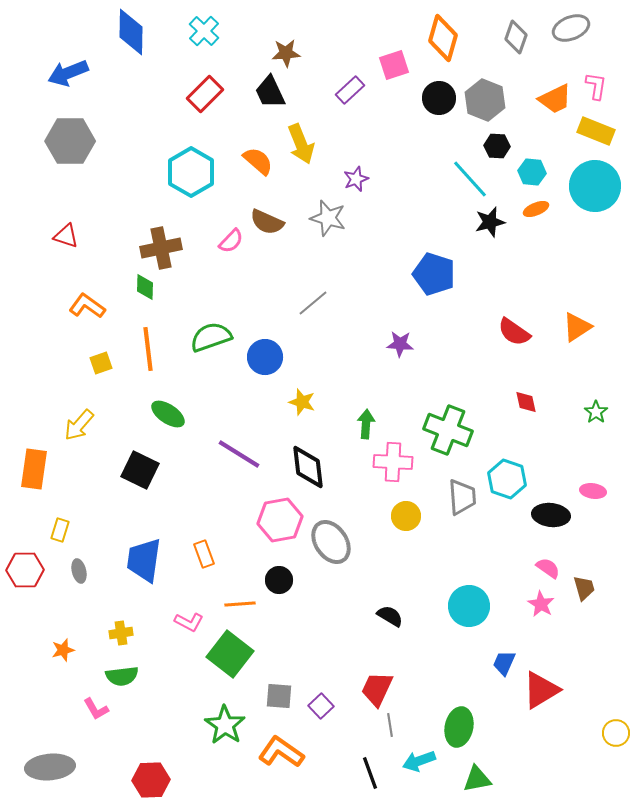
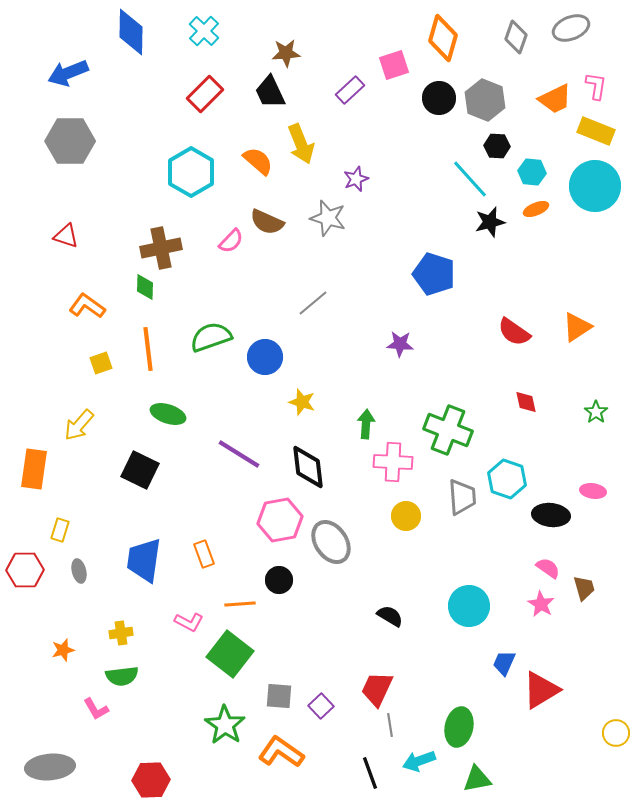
green ellipse at (168, 414): rotated 16 degrees counterclockwise
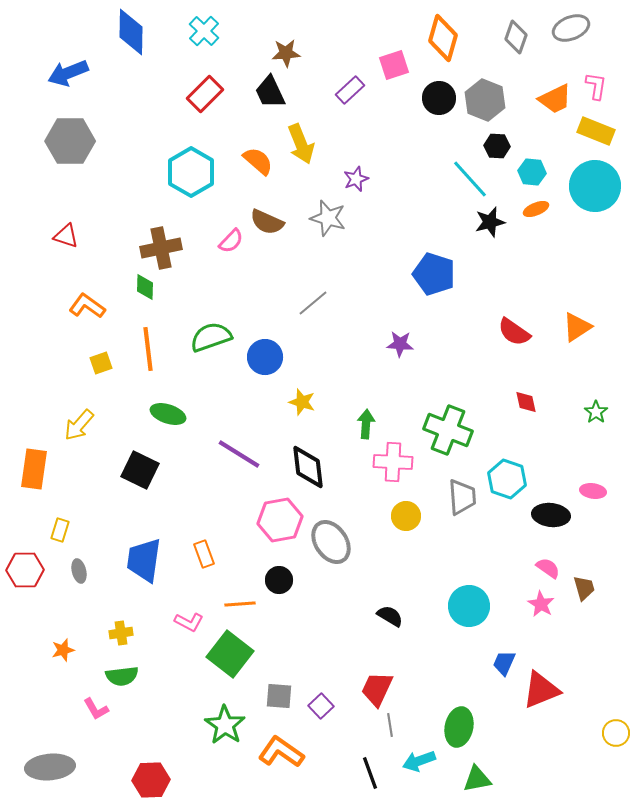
red triangle at (541, 690): rotated 9 degrees clockwise
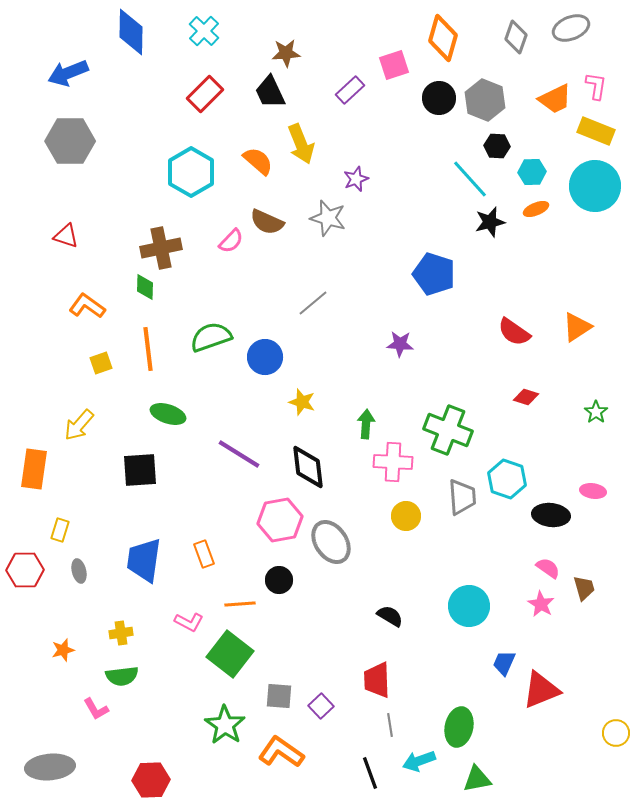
cyan hexagon at (532, 172): rotated 8 degrees counterclockwise
red diamond at (526, 402): moved 5 px up; rotated 60 degrees counterclockwise
black square at (140, 470): rotated 30 degrees counterclockwise
red trapezoid at (377, 689): moved 9 px up; rotated 27 degrees counterclockwise
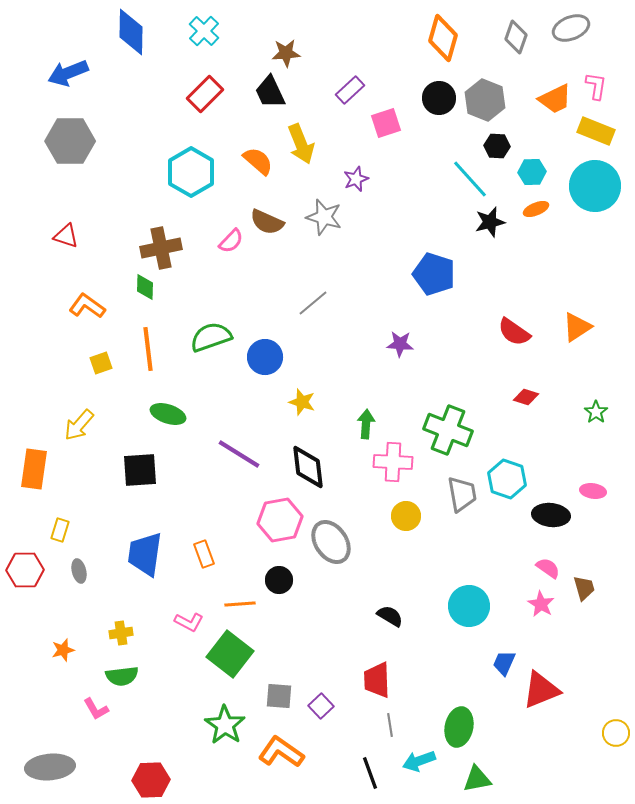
pink square at (394, 65): moved 8 px left, 58 px down
gray star at (328, 218): moved 4 px left, 1 px up
gray trapezoid at (462, 497): moved 3 px up; rotated 6 degrees counterclockwise
blue trapezoid at (144, 560): moved 1 px right, 6 px up
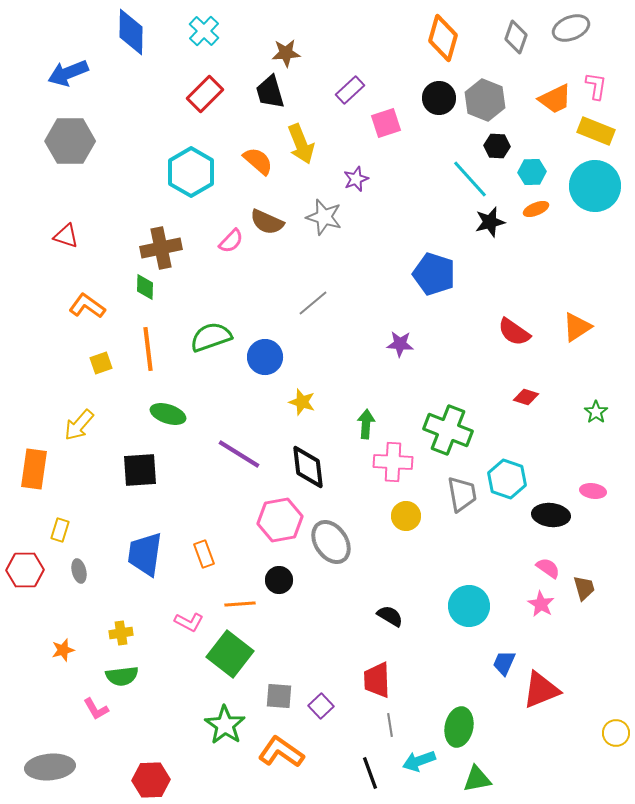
black trapezoid at (270, 92): rotated 9 degrees clockwise
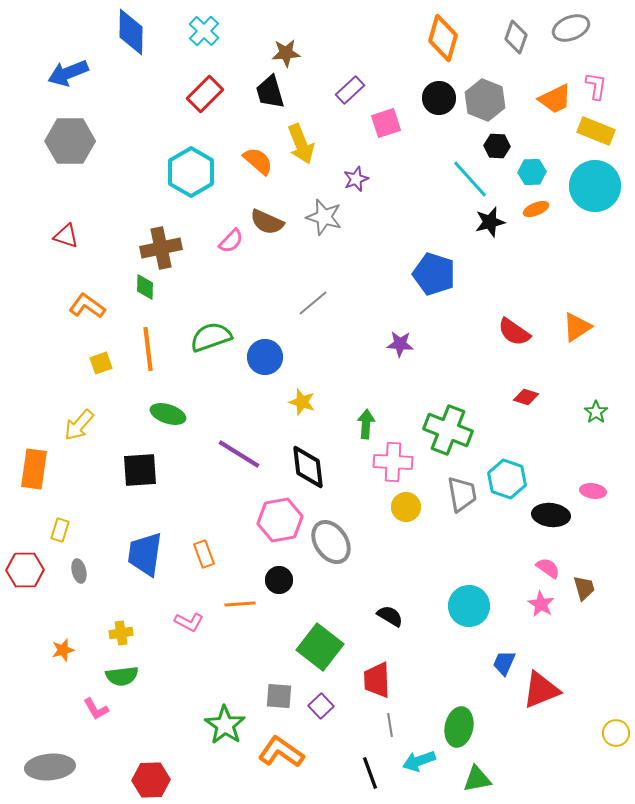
yellow circle at (406, 516): moved 9 px up
green square at (230, 654): moved 90 px right, 7 px up
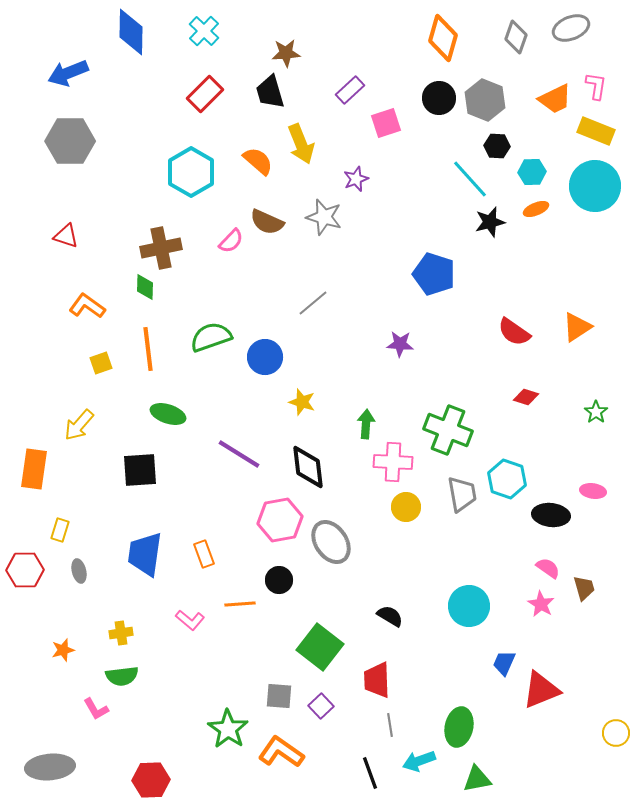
pink L-shape at (189, 622): moved 1 px right, 2 px up; rotated 12 degrees clockwise
green star at (225, 725): moved 3 px right, 4 px down
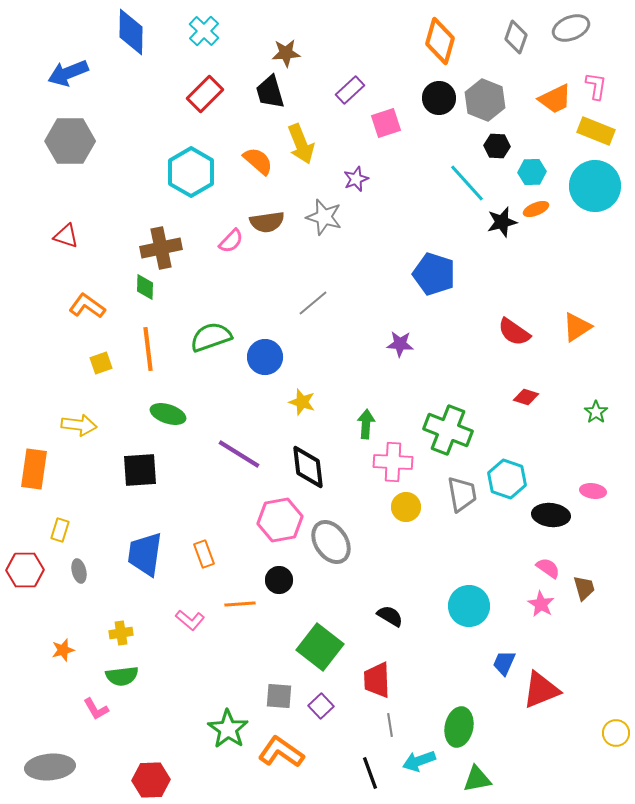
orange diamond at (443, 38): moved 3 px left, 3 px down
cyan line at (470, 179): moved 3 px left, 4 px down
brown semicircle at (267, 222): rotated 32 degrees counterclockwise
black star at (490, 222): moved 12 px right
yellow arrow at (79, 425): rotated 124 degrees counterclockwise
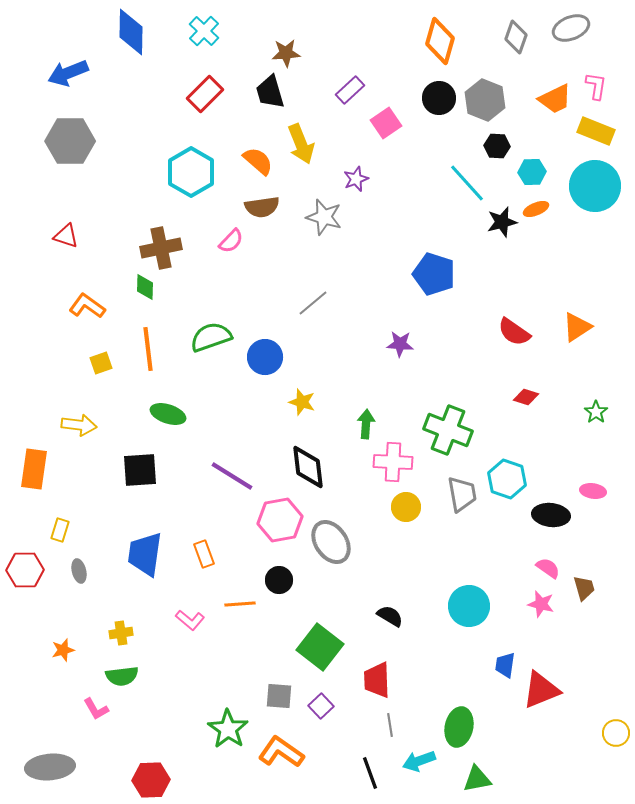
pink square at (386, 123): rotated 16 degrees counterclockwise
brown semicircle at (267, 222): moved 5 px left, 15 px up
purple line at (239, 454): moved 7 px left, 22 px down
pink star at (541, 604): rotated 16 degrees counterclockwise
blue trapezoid at (504, 663): moved 1 px right, 2 px down; rotated 16 degrees counterclockwise
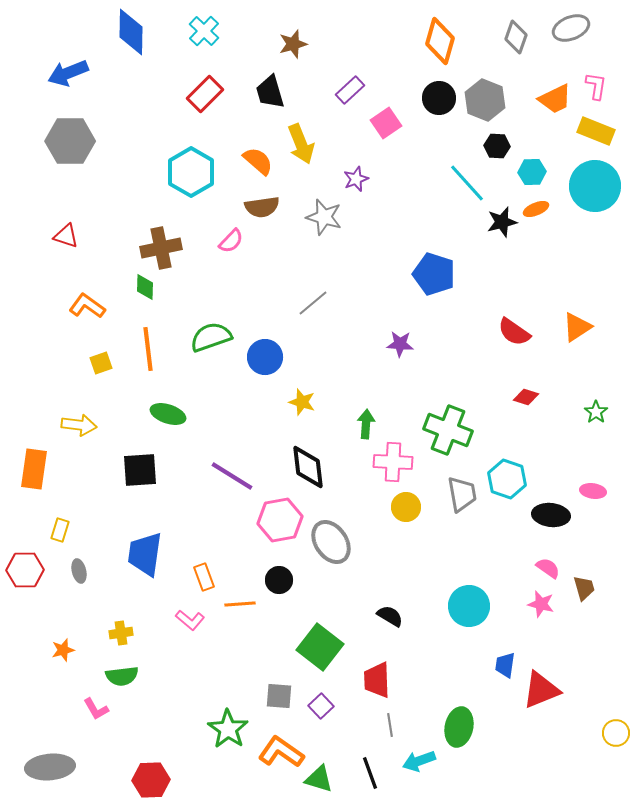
brown star at (286, 53): moved 7 px right, 9 px up; rotated 12 degrees counterclockwise
orange rectangle at (204, 554): moved 23 px down
green triangle at (477, 779): moved 158 px left; rotated 28 degrees clockwise
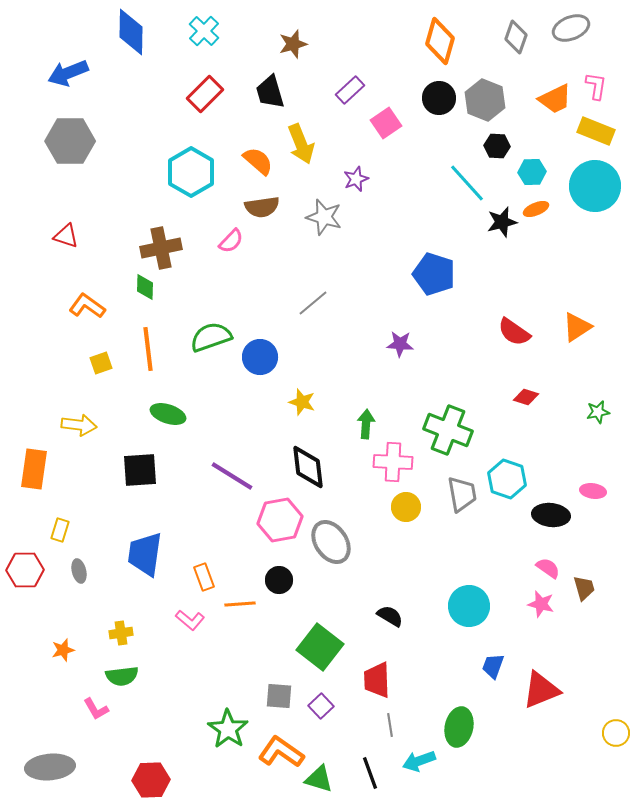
blue circle at (265, 357): moved 5 px left
green star at (596, 412): moved 2 px right; rotated 25 degrees clockwise
blue trapezoid at (505, 665): moved 12 px left, 1 px down; rotated 12 degrees clockwise
